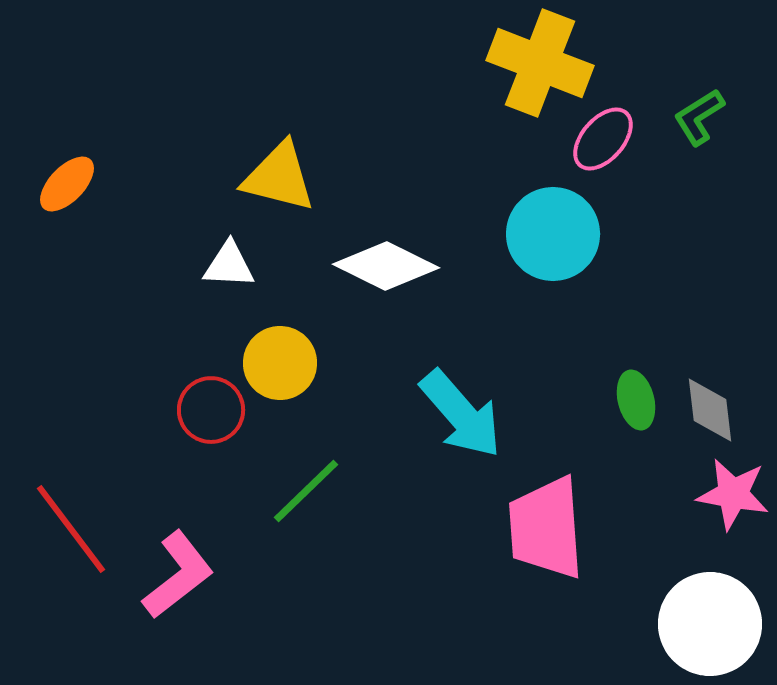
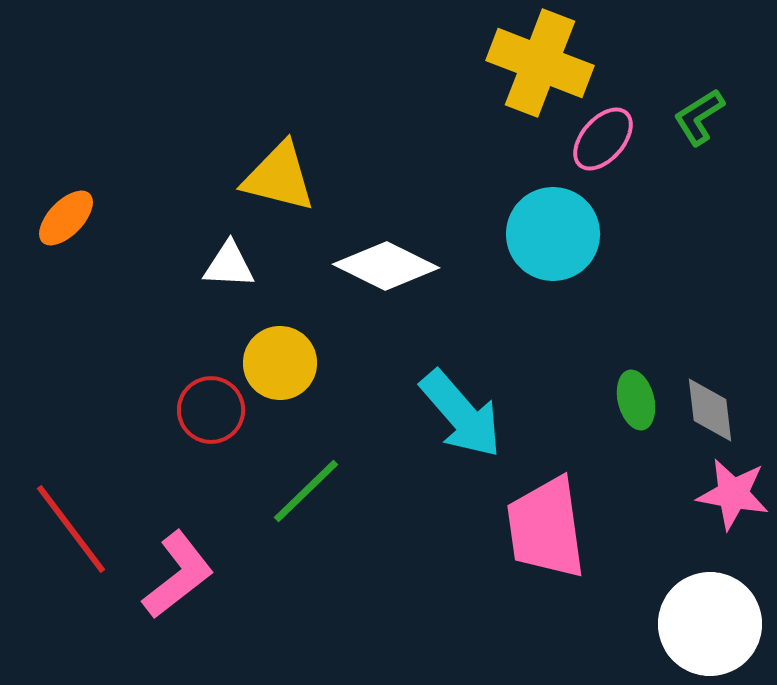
orange ellipse: moved 1 px left, 34 px down
pink trapezoid: rotated 4 degrees counterclockwise
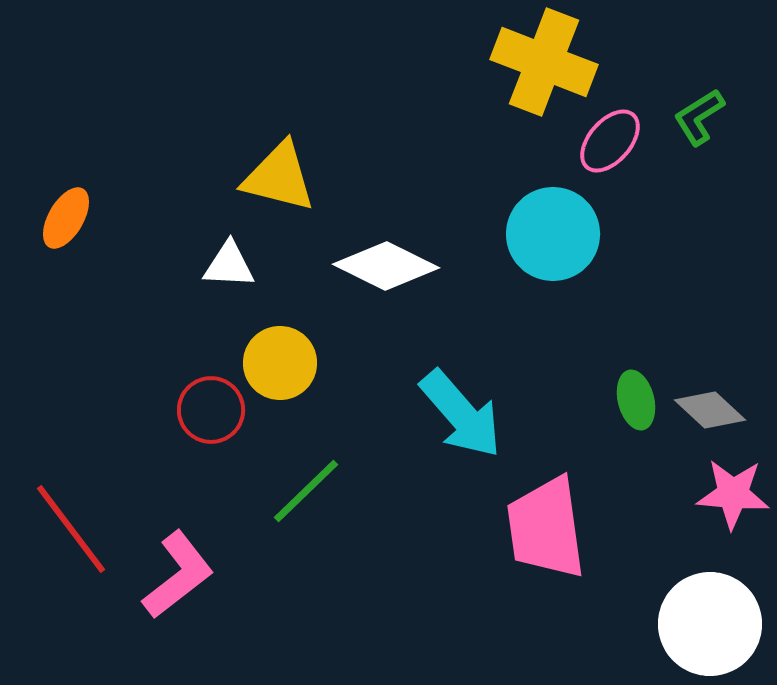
yellow cross: moved 4 px right, 1 px up
pink ellipse: moved 7 px right, 2 px down
orange ellipse: rotated 14 degrees counterclockwise
gray diamond: rotated 40 degrees counterclockwise
pink star: rotated 6 degrees counterclockwise
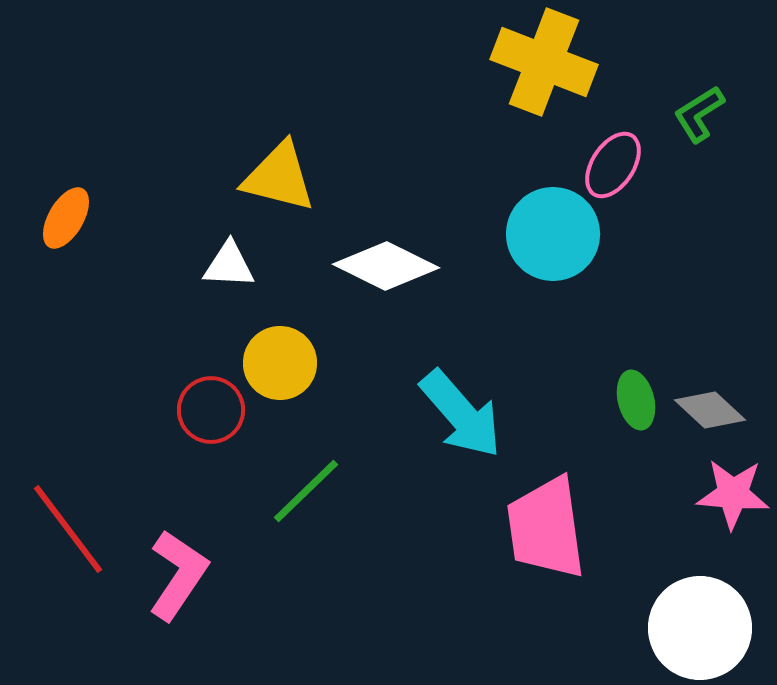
green L-shape: moved 3 px up
pink ellipse: moved 3 px right, 24 px down; rotated 8 degrees counterclockwise
red line: moved 3 px left
pink L-shape: rotated 18 degrees counterclockwise
white circle: moved 10 px left, 4 px down
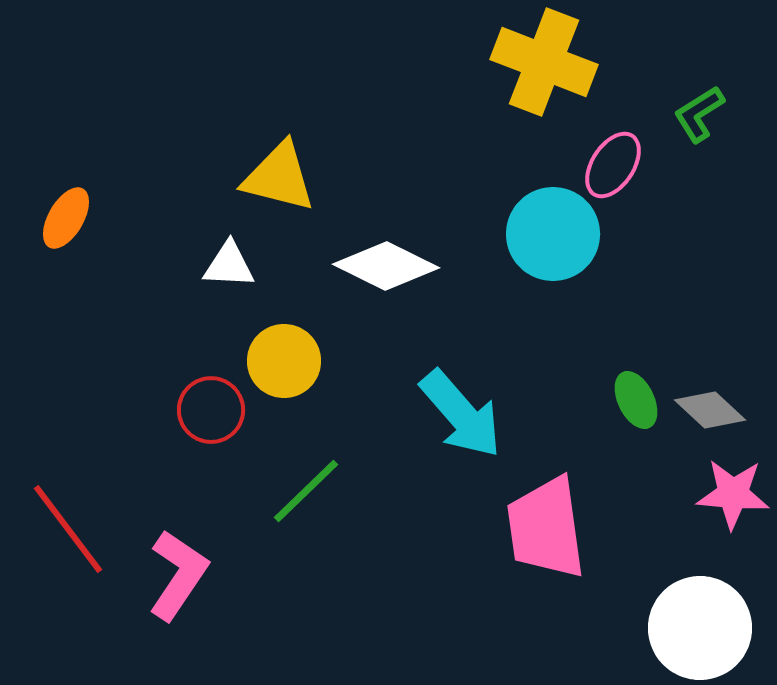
yellow circle: moved 4 px right, 2 px up
green ellipse: rotated 12 degrees counterclockwise
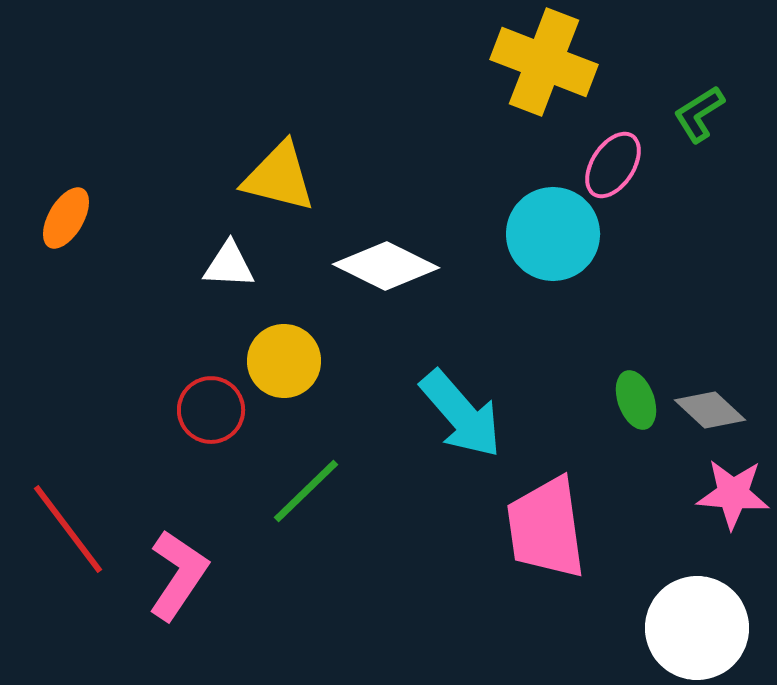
green ellipse: rotated 6 degrees clockwise
white circle: moved 3 px left
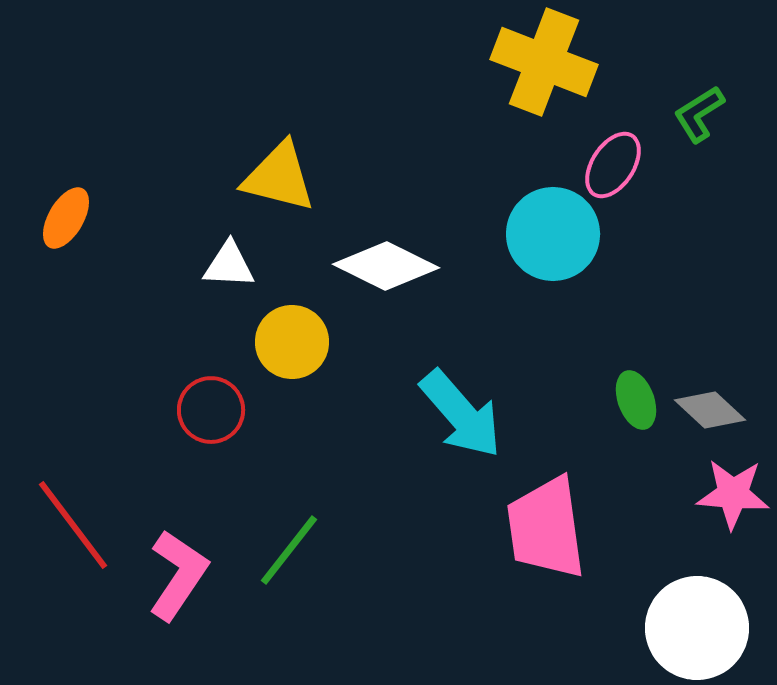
yellow circle: moved 8 px right, 19 px up
green line: moved 17 px left, 59 px down; rotated 8 degrees counterclockwise
red line: moved 5 px right, 4 px up
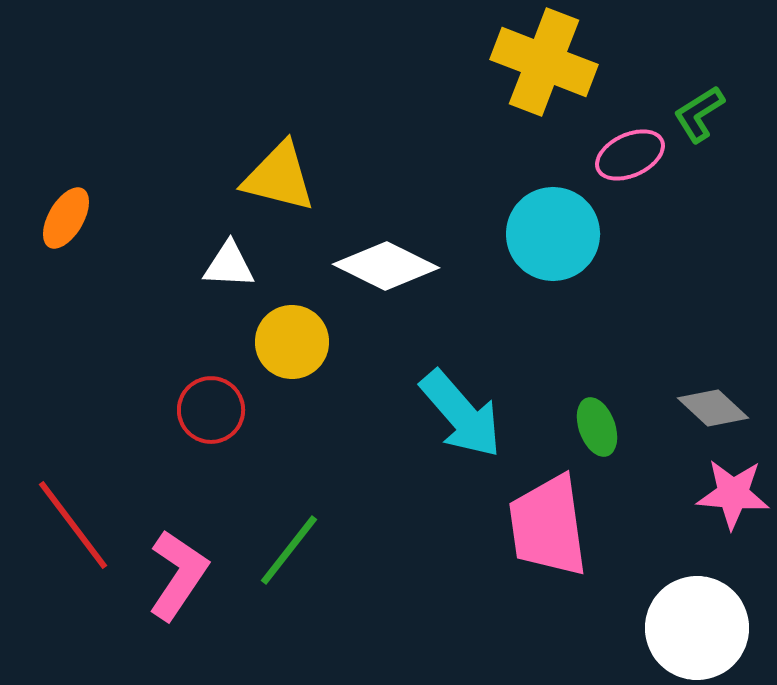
pink ellipse: moved 17 px right, 10 px up; rotated 32 degrees clockwise
green ellipse: moved 39 px left, 27 px down
gray diamond: moved 3 px right, 2 px up
pink trapezoid: moved 2 px right, 2 px up
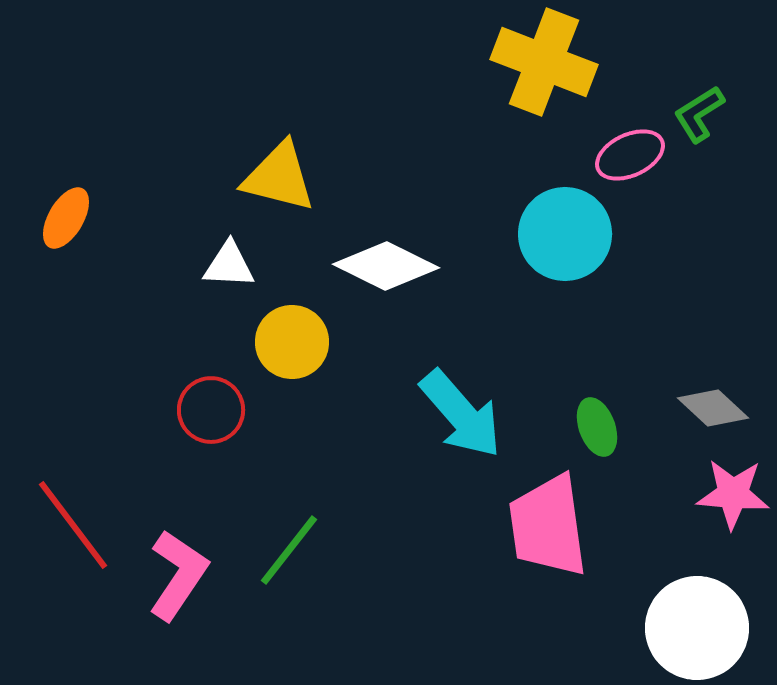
cyan circle: moved 12 px right
